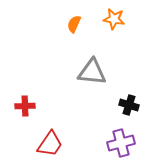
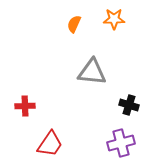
orange star: rotated 10 degrees counterclockwise
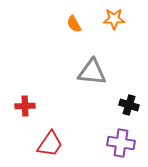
orange semicircle: rotated 54 degrees counterclockwise
purple cross: rotated 24 degrees clockwise
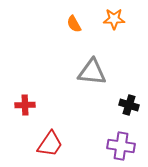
red cross: moved 1 px up
purple cross: moved 3 px down
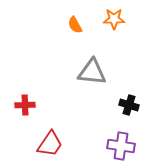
orange semicircle: moved 1 px right, 1 px down
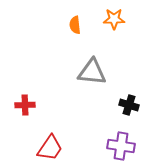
orange semicircle: rotated 24 degrees clockwise
red trapezoid: moved 4 px down
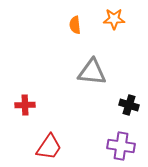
red trapezoid: moved 1 px left, 1 px up
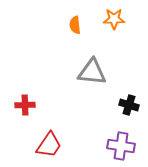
red trapezoid: moved 2 px up
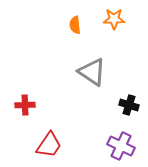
gray triangle: rotated 28 degrees clockwise
purple cross: rotated 16 degrees clockwise
